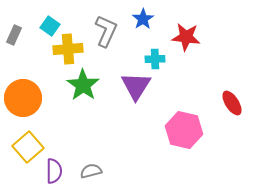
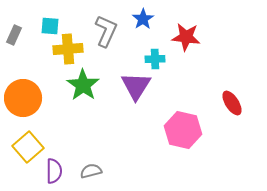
cyan square: rotated 30 degrees counterclockwise
pink hexagon: moved 1 px left
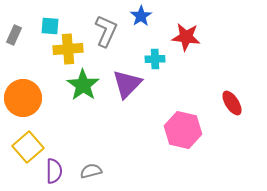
blue star: moved 2 px left, 3 px up
purple triangle: moved 9 px left, 2 px up; rotated 12 degrees clockwise
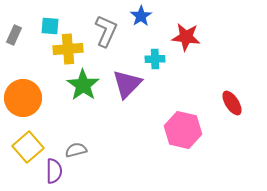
gray semicircle: moved 15 px left, 21 px up
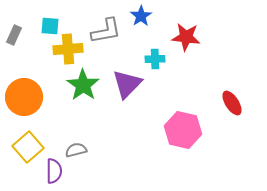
gray L-shape: rotated 56 degrees clockwise
orange circle: moved 1 px right, 1 px up
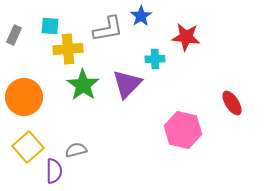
gray L-shape: moved 2 px right, 2 px up
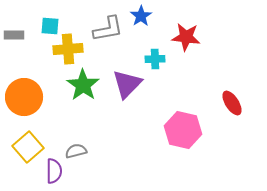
gray rectangle: rotated 66 degrees clockwise
gray semicircle: moved 1 px down
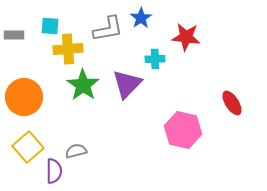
blue star: moved 2 px down
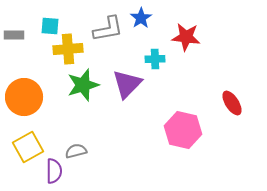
green star: rotated 20 degrees clockwise
yellow square: rotated 12 degrees clockwise
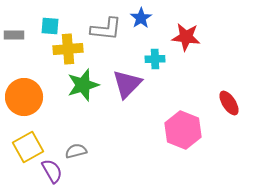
gray L-shape: moved 2 px left; rotated 16 degrees clockwise
red ellipse: moved 3 px left
pink hexagon: rotated 9 degrees clockwise
purple semicircle: moved 2 px left; rotated 30 degrees counterclockwise
